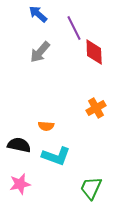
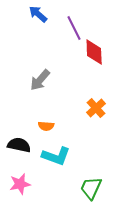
gray arrow: moved 28 px down
orange cross: rotated 12 degrees counterclockwise
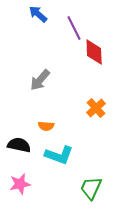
cyan L-shape: moved 3 px right, 1 px up
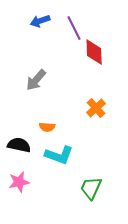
blue arrow: moved 2 px right, 7 px down; rotated 60 degrees counterclockwise
gray arrow: moved 4 px left
orange semicircle: moved 1 px right, 1 px down
pink star: moved 1 px left, 2 px up
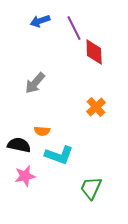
gray arrow: moved 1 px left, 3 px down
orange cross: moved 1 px up
orange semicircle: moved 5 px left, 4 px down
pink star: moved 6 px right, 6 px up
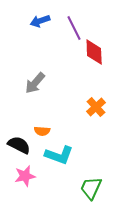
black semicircle: rotated 15 degrees clockwise
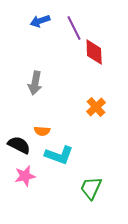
gray arrow: rotated 30 degrees counterclockwise
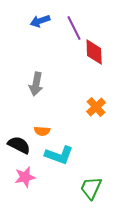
gray arrow: moved 1 px right, 1 px down
pink star: moved 1 px down
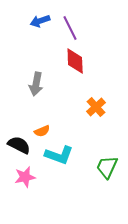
purple line: moved 4 px left
red diamond: moved 19 px left, 9 px down
orange semicircle: rotated 28 degrees counterclockwise
green trapezoid: moved 16 px right, 21 px up
